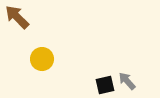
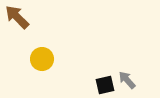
gray arrow: moved 1 px up
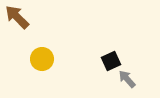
gray arrow: moved 1 px up
black square: moved 6 px right, 24 px up; rotated 12 degrees counterclockwise
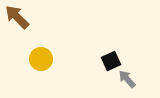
yellow circle: moved 1 px left
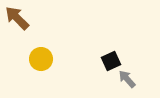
brown arrow: moved 1 px down
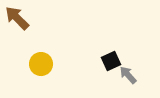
yellow circle: moved 5 px down
gray arrow: moved 1 px right, 4 px up
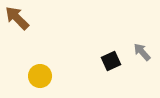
yellow circle: moved 1 px left, 12 px down
gray arrow: moved 14 px right, 23 px up
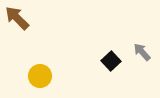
black square: rotated 18 degrees counterclockwise
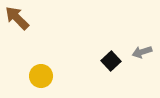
gray arrow: rotated 66 degrees counterclockwise
yellow circle: moved 1 px right
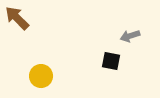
gray arrow: moved 12 px left, 16 px up
black square: rotated 36 degrees counterclockwise
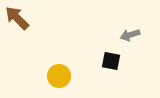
gray arrow: moved 1 px up
yellow circle: moved 18 px right
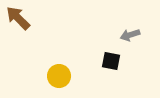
brown arrow: moved 1 px right
